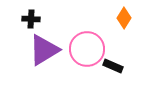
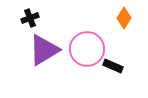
black cross: moved 1 px left, 1 px up; rotated 24 degrees counterclockwise
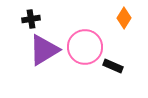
black cross: moved 1 px right, 1 px down; rotated 12 degrees clockwise
pink circle: moved 2 px left, 2 px up
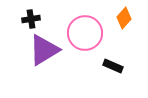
orange diamond: rotated 10 degrees clockwise
pink circle: moved 14 px up
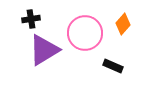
orange diamond: moved 1 px left, 6 px down
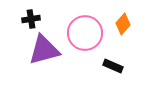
purple triangle: rotated 16 degrees clockwise
